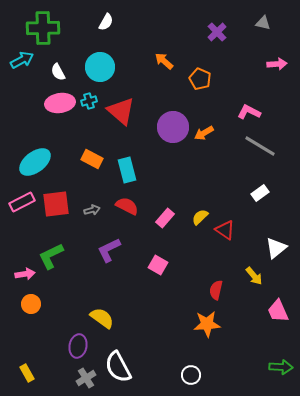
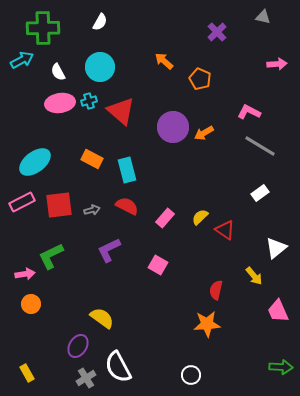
white semicircle at (106, 22): moved 6 px left
gray triangle at (263, 23): moved 6 px up
red square at (56, 204): moved 3 px right, 1 px down
purple ellipse at (78, 346): rotated 20 degrees clockwise
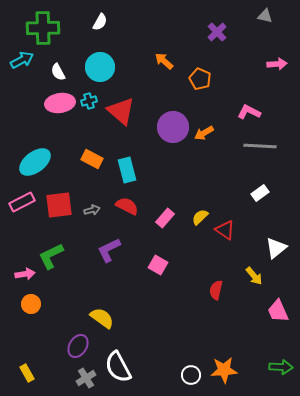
gray triangle at (263, 17): moved 2 px right, 1 px up
gray line at (260, 146): rotated 28 degrees counterclockwise
orange star at (207, 324): moved 17 px right, 46 px down
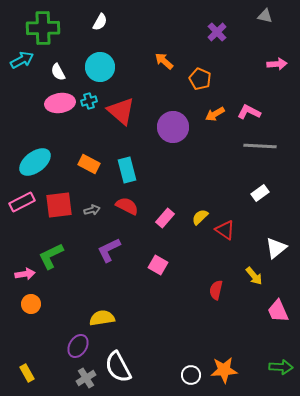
orange arrow at (204, 133): moved 11 px right, 19 px up
orange rectangle at (92, 159): moved 3 px left, 5 px down
yellow semicircle at (102, 318): rotated 45 degrees counterclockwise
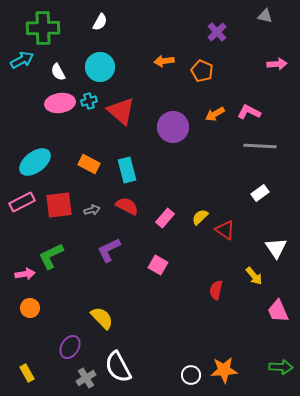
orange arrow at (164, 61): rotated 48 degrees counterclockwise
orange pentagon at (200, 79): moved 2 px right, 8 px up
white triangle at (276, 248): rotated 25 degrees counterclockwise
orange circle at (31, 304): moved 1 px left, 4 px down
yellow semicircle at (102, 318): rotated 55 degrees clockwise
purple ellipse at (78, 346): moved 8 px left, 1 px down
